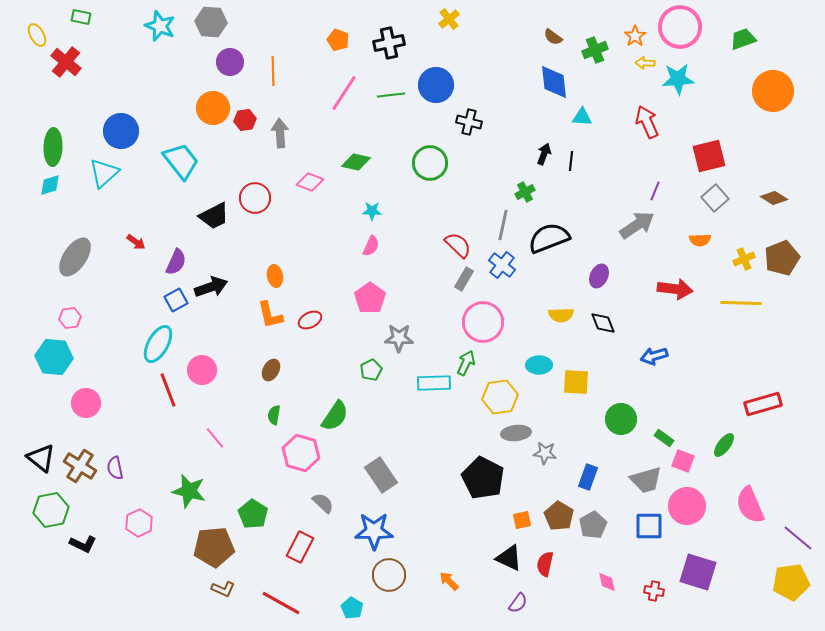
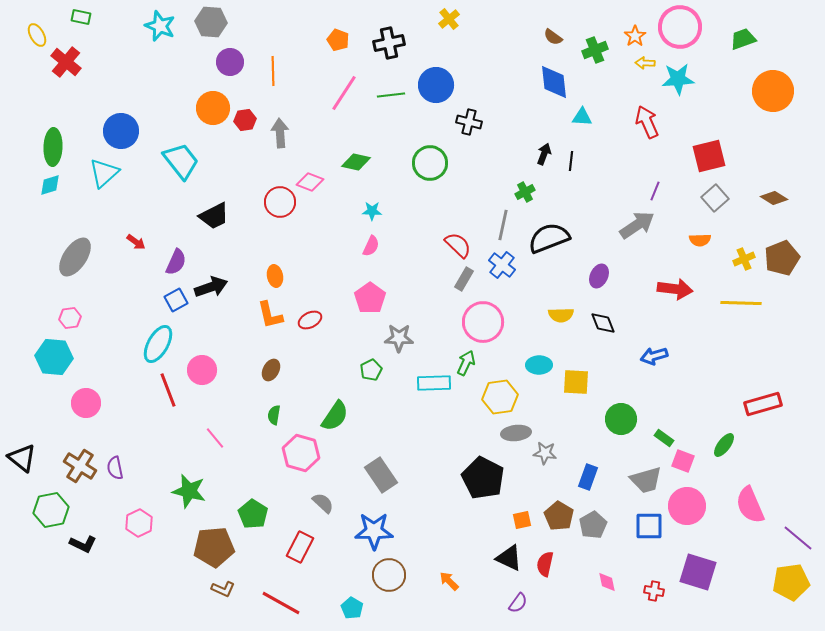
red circle at (255, 198): moved 25 px right, 4 px down
black triangle at (41, 458): moved 19 px left
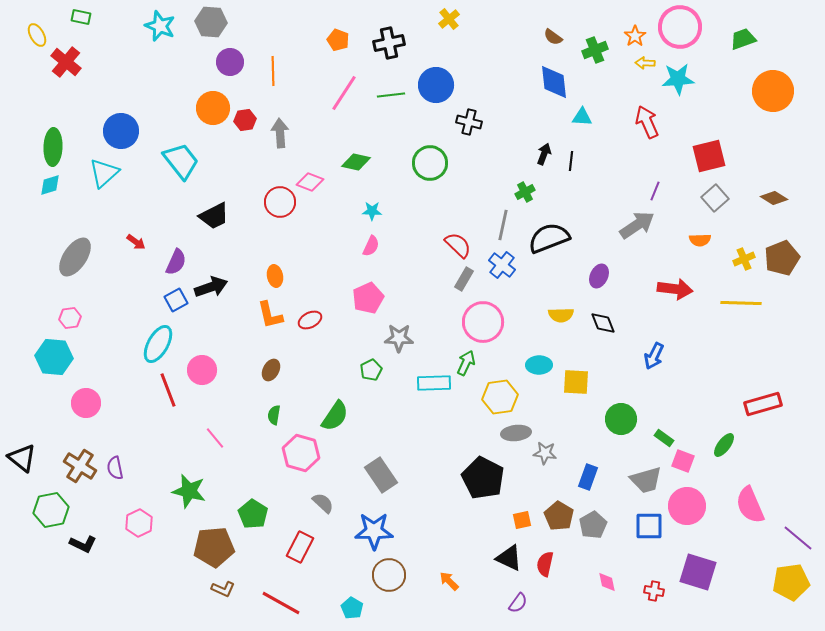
pink pentagon at (370, 298): moved 2 px left; rotated 12 degrees clockwise
blue arrow at (654, 356): rotated 48 degrees counterclockwise
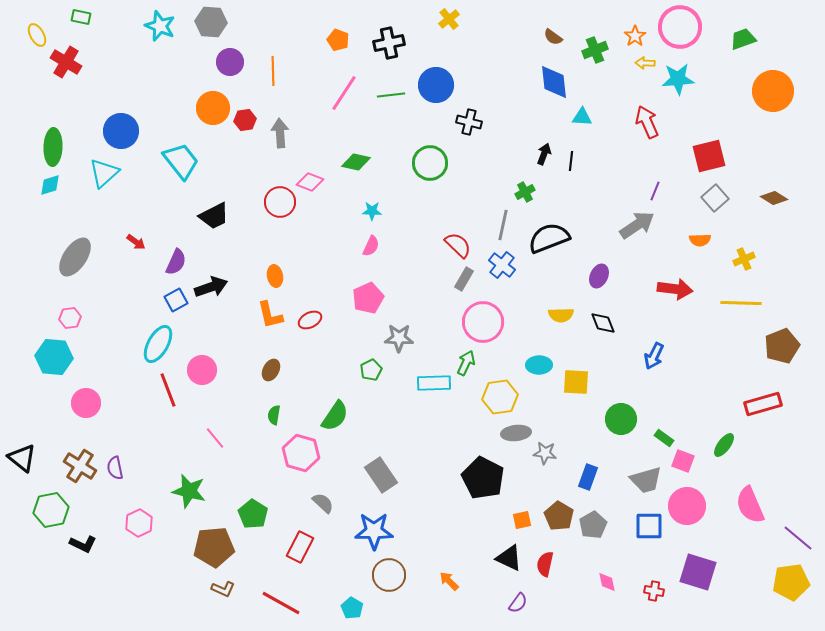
red cross at (66, 62): rotated 8 degrees counterclockwise
brown pentagon at (782, 258): moved 88 px down
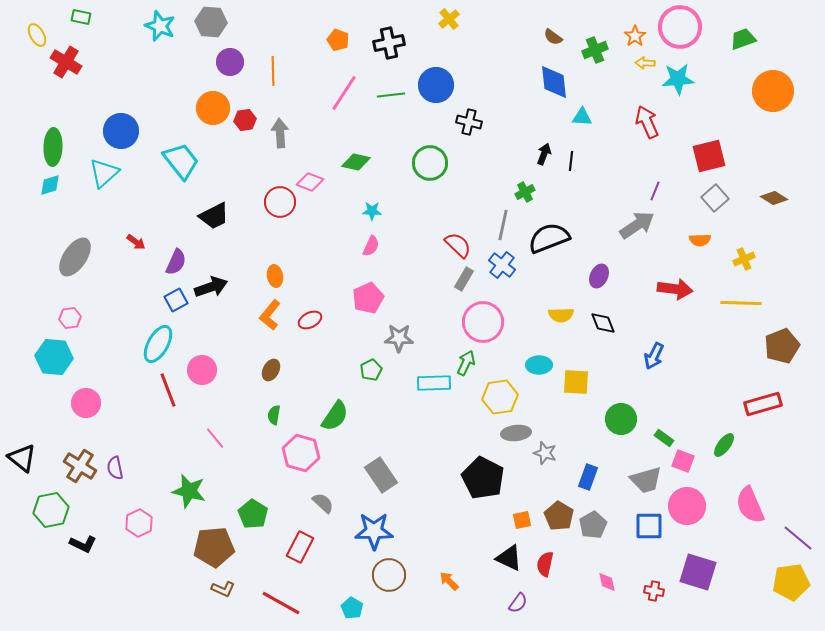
orange L-shape at (270, 315): rotated 52 degrees clockwise
gray star at (545, 453): rotated 10 degrees clockwise
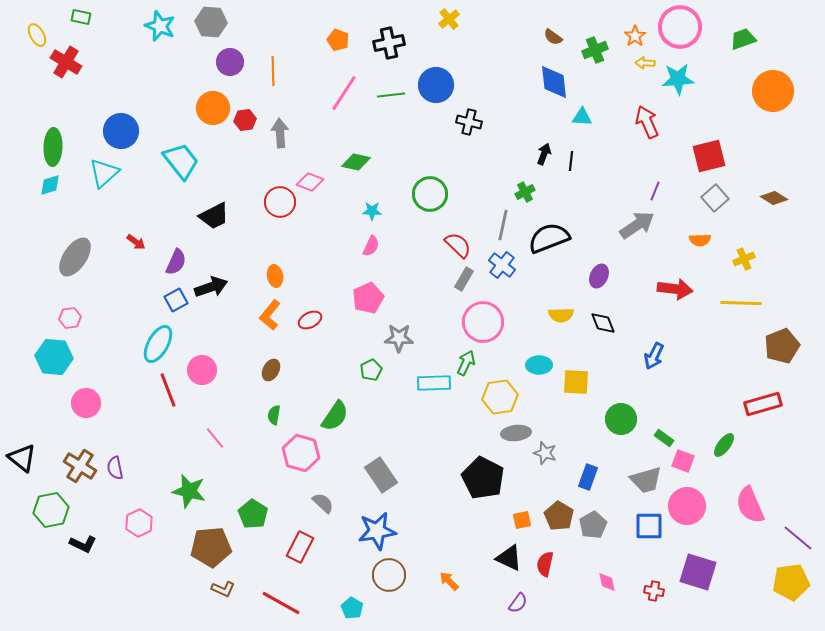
green circle at (430, 163): moved 31 px down
blue star at (374, 531): moved 3 px right; rotated 9 degrees counterclockwise
brown pentagon at (214, 547): moved 3 px left
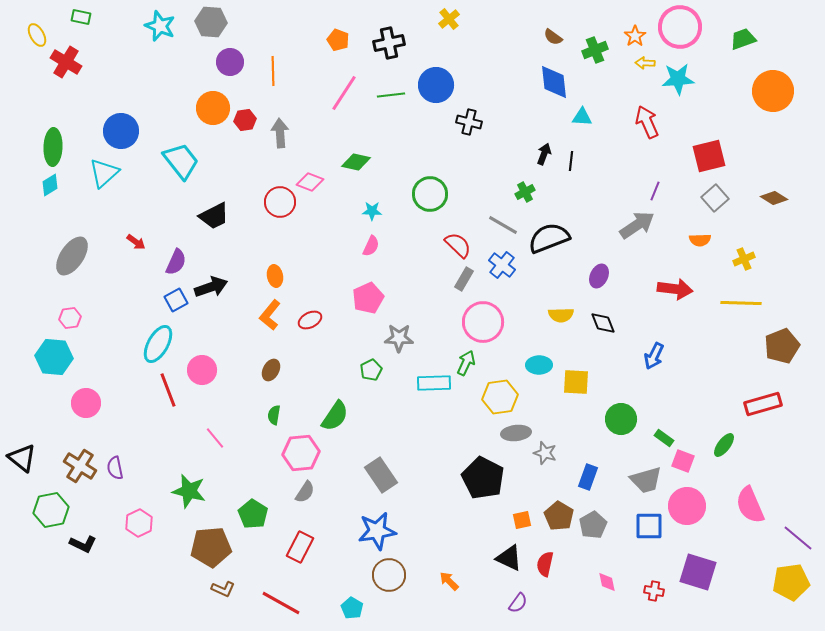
cyan diamond at (50, 185): rotated 15 degrees counterclockwise
gray line at (503, 225): rotated 72 degrees counterclockwise
gray ellipse at (75, 257): moved 3 px left, 1 px up
pink hexagon at (301, 453): rotated 21 degrees counterclockwise
gray semicircle at (323, 503): moved 18 px left, 11 px up; rotated 80 degrees clockwise
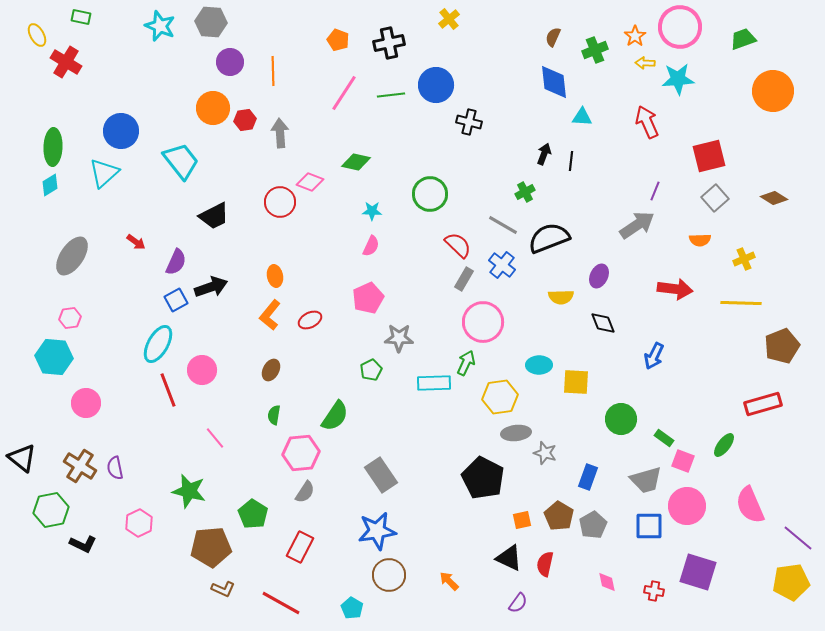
brown semicircle at (553, 37): rotated 78 degrees clockwise
yellow semicircle at (561, 315): moved 18 px up
